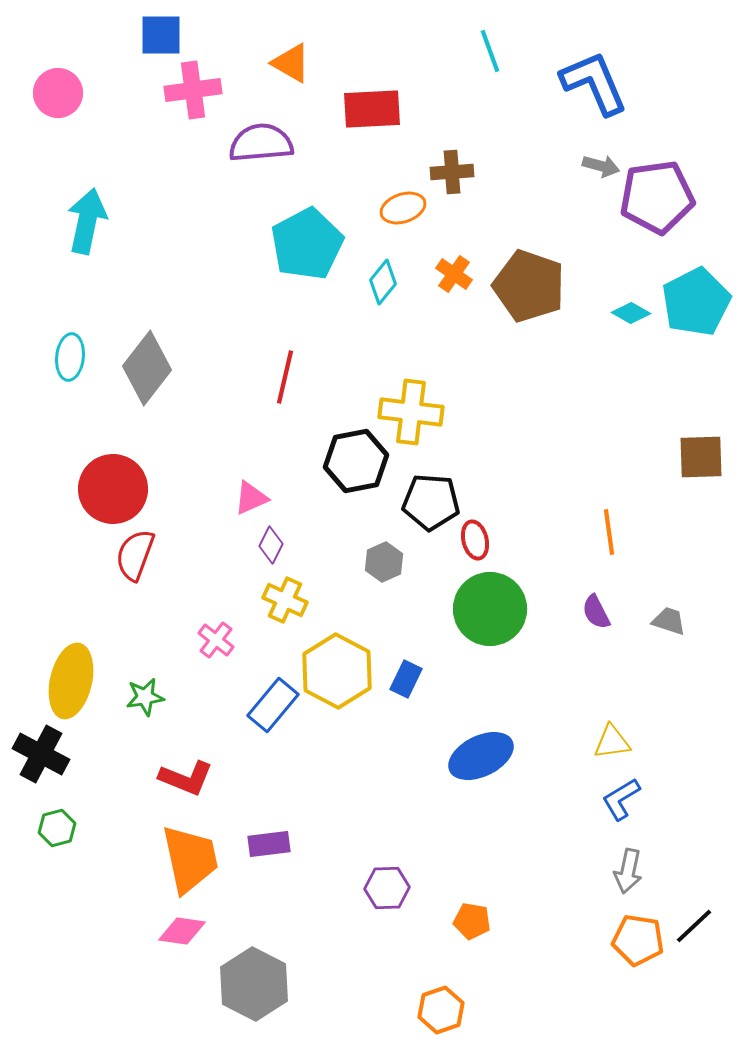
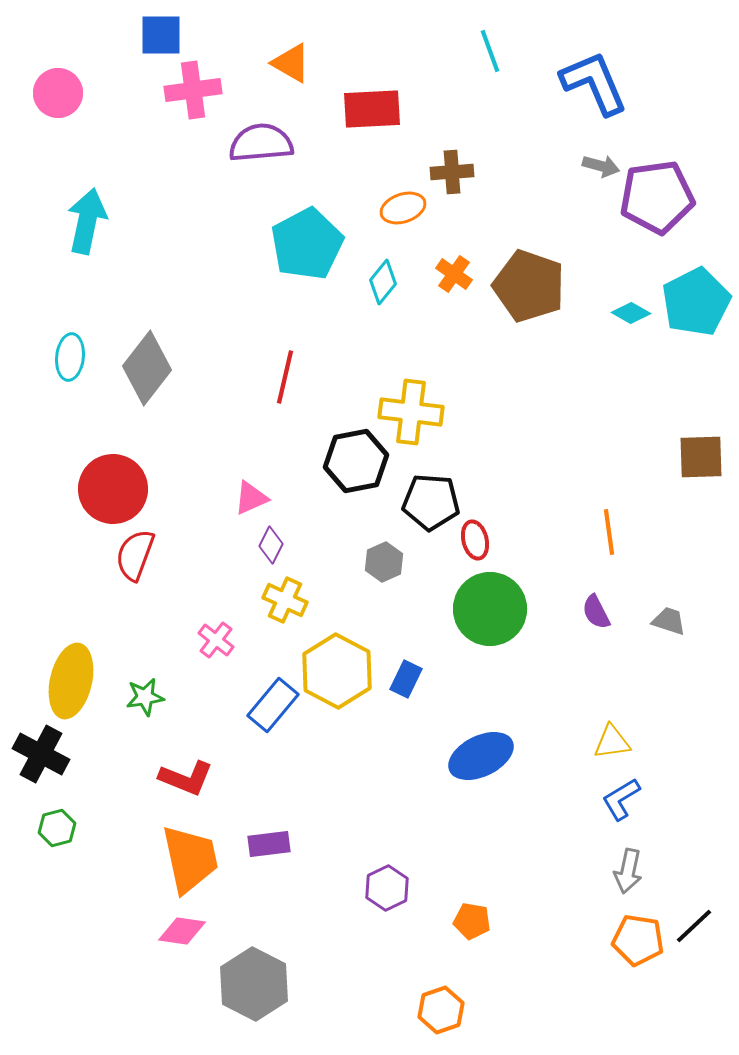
purple hexagon at (387, 888): rotated 24 degrees counterclockwise
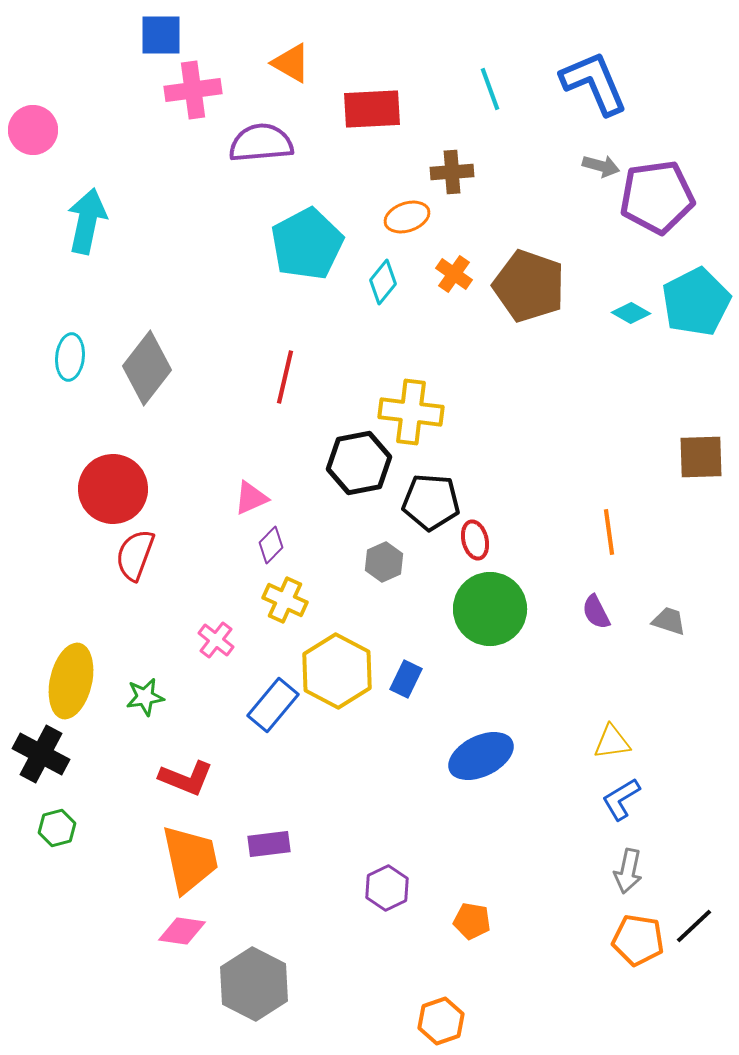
cyan line at (490, 51): moved 38 px down
pink circle at (58, 93): moved 25 px left, 37 px down
orange ellipse at (403, 208): moved 4 px right, 9 px down
black hexagon at (356, 461): moved 3 px right, 2 px down
purple diamond at (271, 545): rotated 18 degrees clockwise
orange hexagon at (441, 1010): moved 11 px down
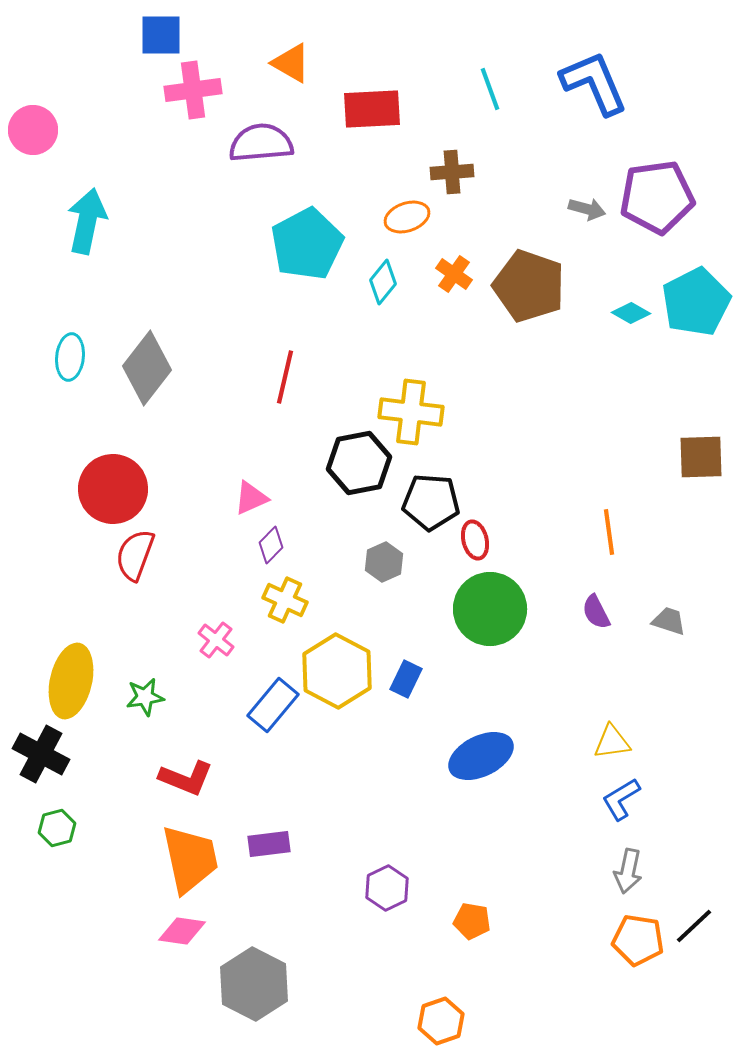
gray arrow at (601, 166): moved 14 px left, 43 px down
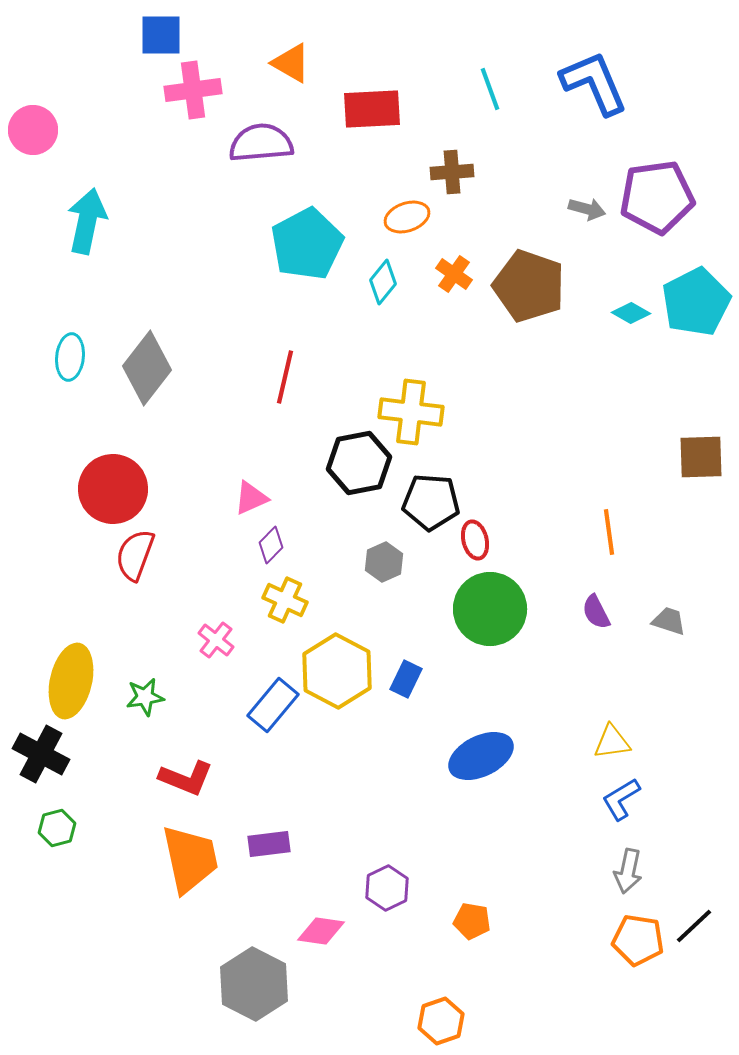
pink diamond at (182, 931): moved 139 px right
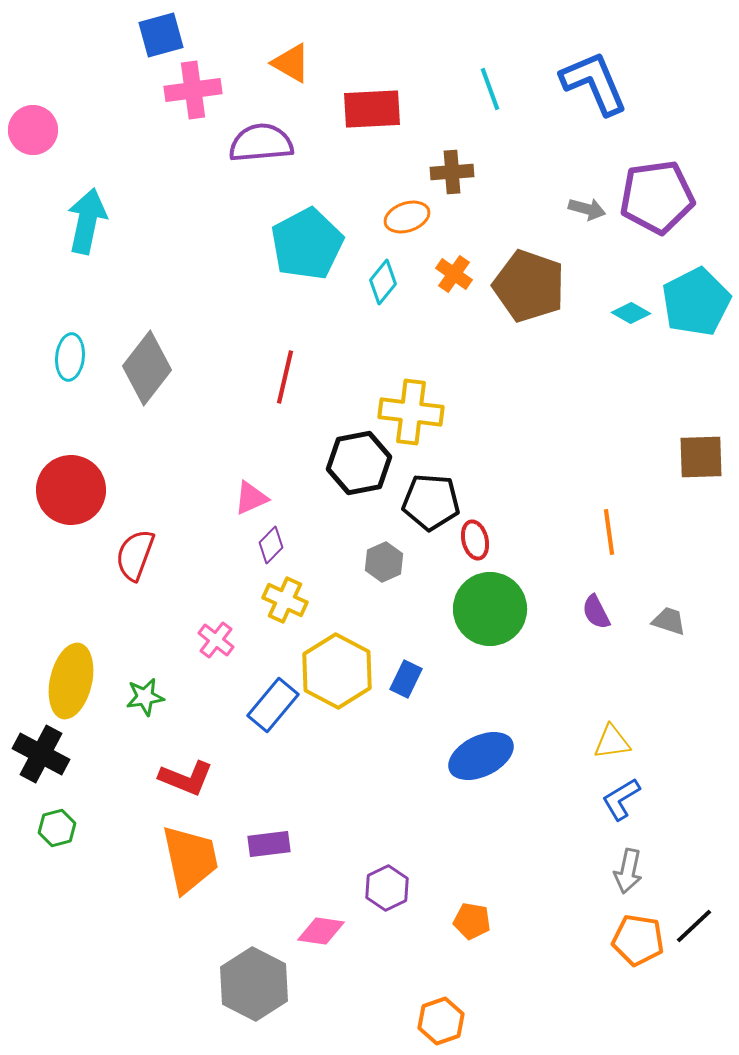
blue square at (161, 35): rotated 15 degrees counterclockwise
red circle at (113, 489): moved 42 px left, 1 px down
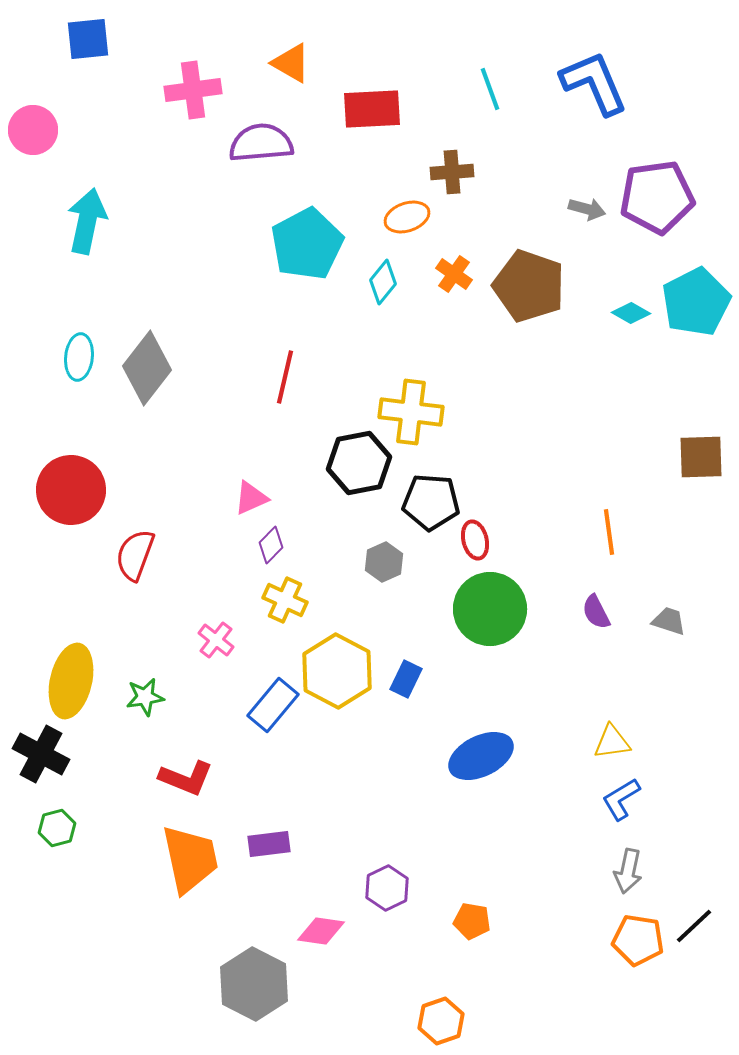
blue square at (161, 35): moved 73 px left, 4 px down; rotated 9 degrees clockwise
cyan ellipse at (70, 357): moved 9 px right
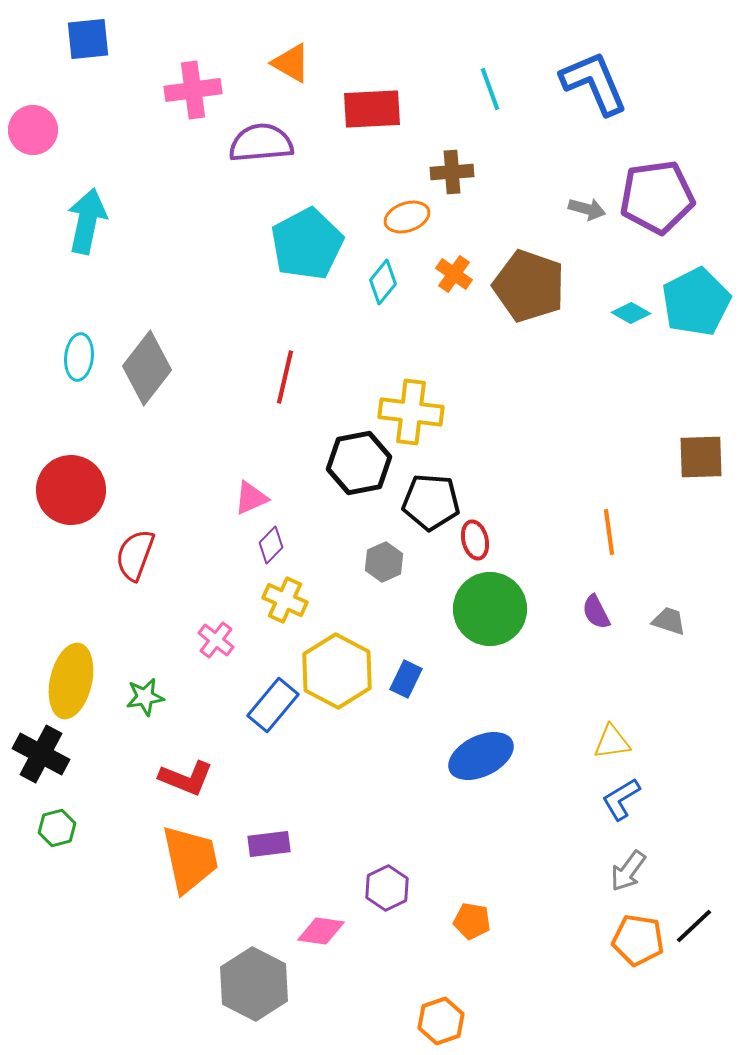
gray arrow at (628, 871): rotated 24 degrees clockwise
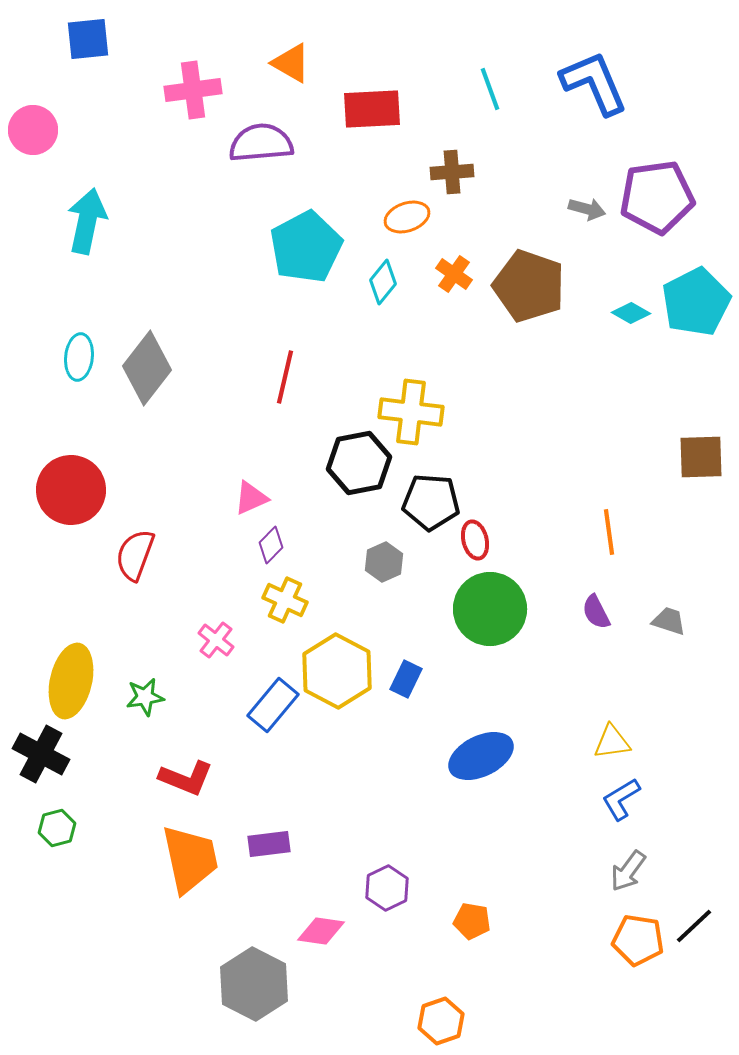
cyan pentagon at (307, 244): moved 1 px left, 3 px down
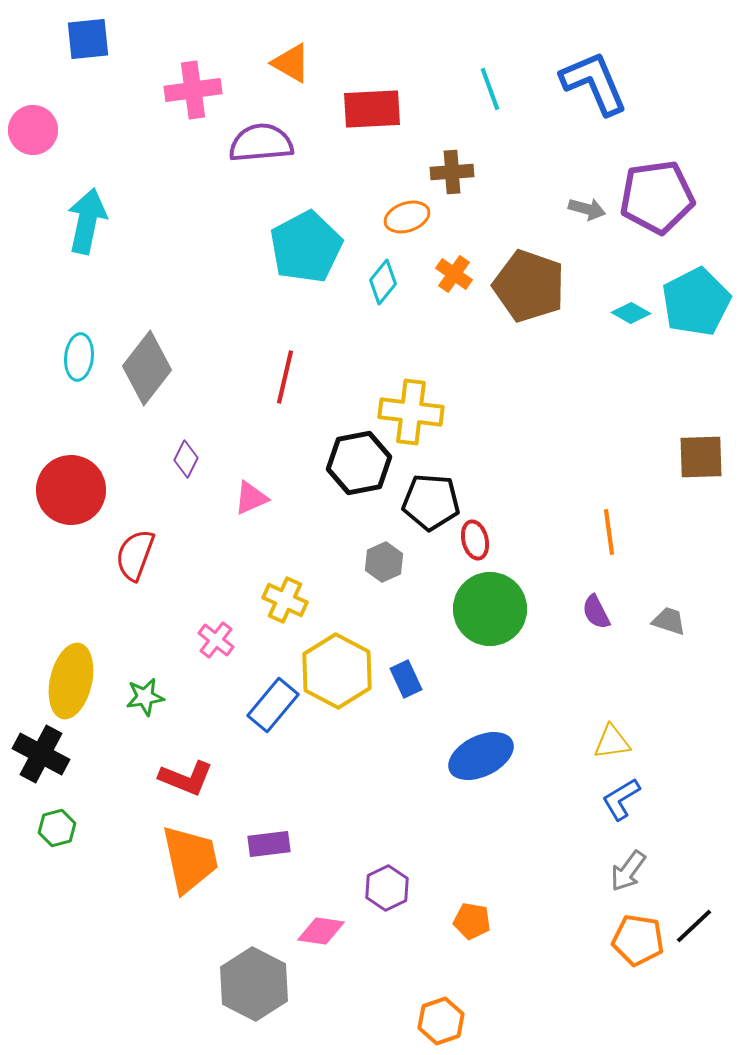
purple diamond at (271, 545): moved 85 px left, 86 px up; rotated 18 degrees counterclockwise
blue rectangle at (406, 679): rotated 51 degrees counterclockwise
